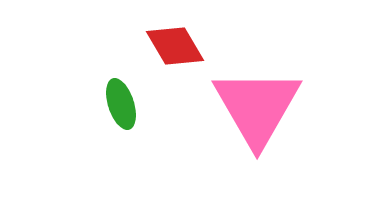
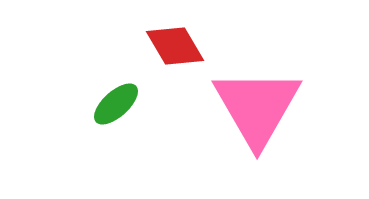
green ellipse: moved 5 px left; rotated 66 degrees clockwise
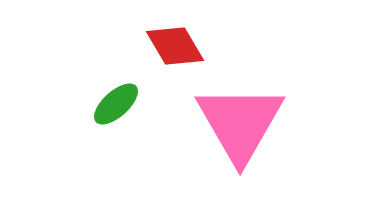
pink triangle: moved 17 px left, 16 px down
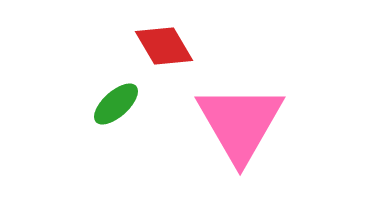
red diamond: moved 11 px left
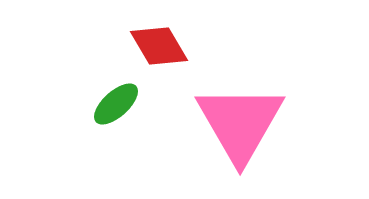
red diamond: moved 5 px left
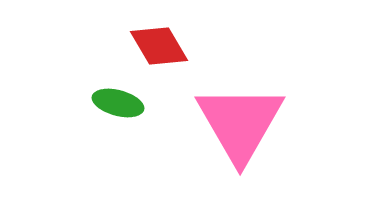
green ellipse: moved 2 px right, 1 px up; rotated 57 degrees clockwise
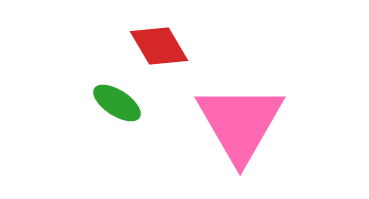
green ellipse: moved 1 px left; rotated 18 degrees clockwise
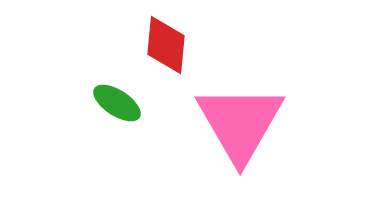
red diamond: moved 7 px right, 1 px up; rotated 36 degrees clockwise
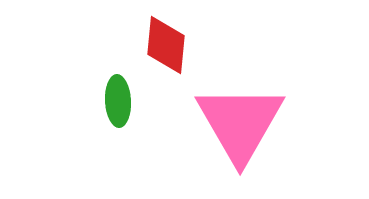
green ellipse: moved 1 px right, 2 px up; rotated 54 degrees clockwise
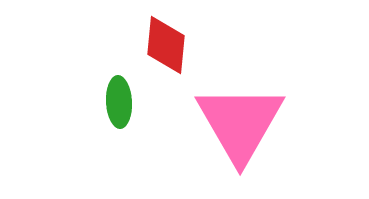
green ellipse: moved 1 px right, 1 px down
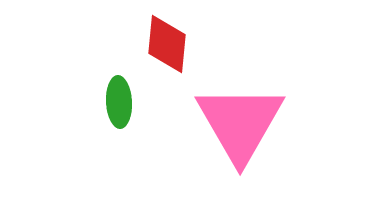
red diamond: moved 1 px right, 1 px up
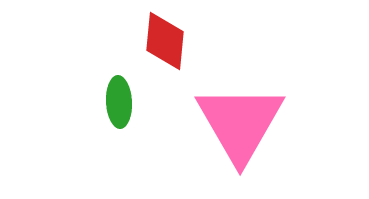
red diamond: moved 2 px left, 3 px up
